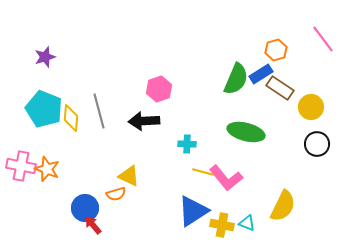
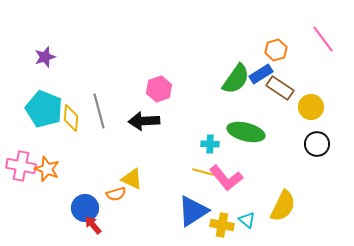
green semicircle: rotated 12 degrees clockwise
cyan cross: moved 23 px right
yellow triangle: moved 3 px right, 3 px down
cyan triangle: moved 3 px up; rotated 18 degrees clockwise
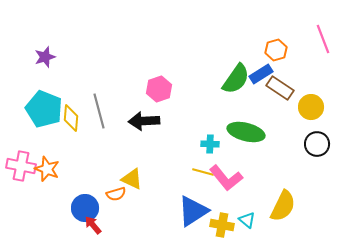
pink line: rotated 16 degrees clockwise
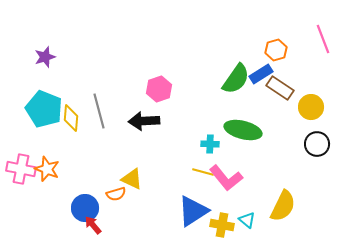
green ellipse: moved 3 px left, 2 px up
pink cross: moved 3 px down
